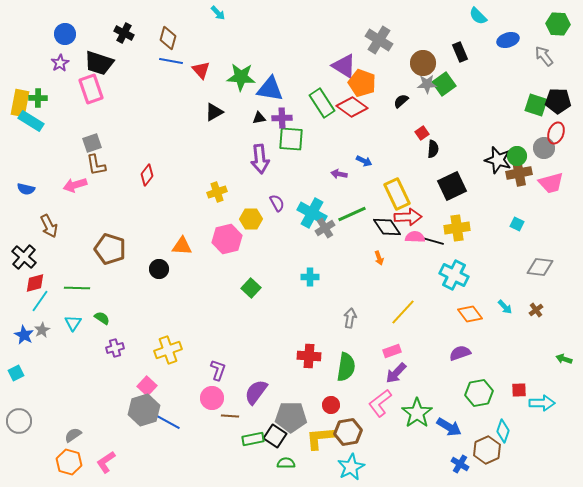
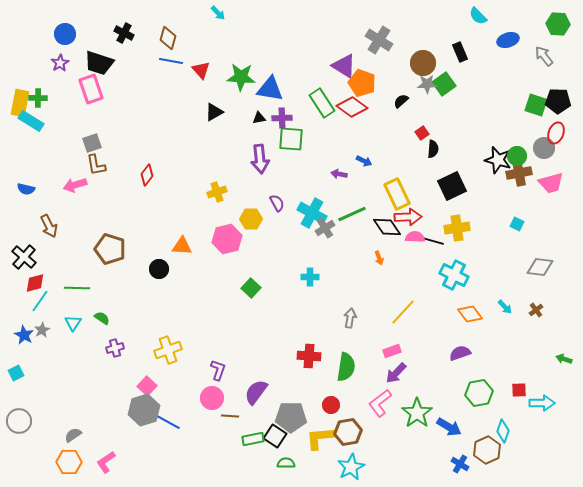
orange hexagon at (69, 462): rotated 15 degrees counterclockwise
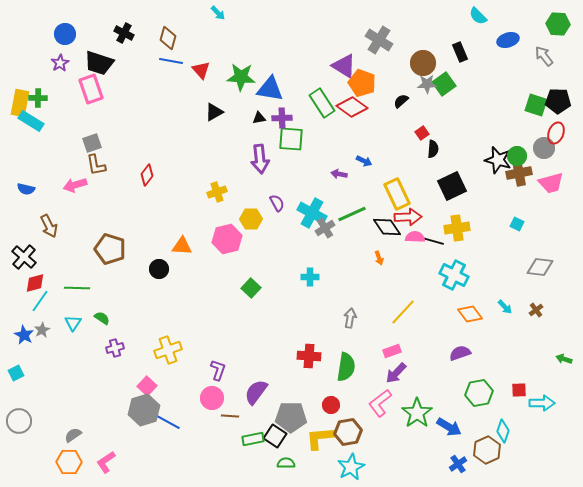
blue cross at (460, 464): moved 2 px left; rotated 24 degrees clockwise
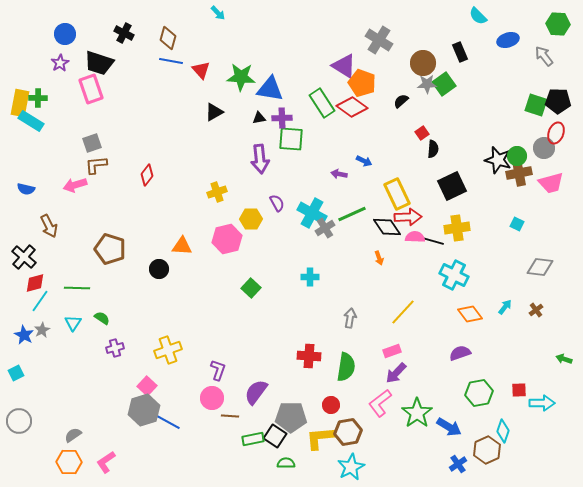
brown L-shape at (96, 165): rotated 95 degrees clockwise
cyan arrow at (505, 307): rotated 98 degrees counterclockwise
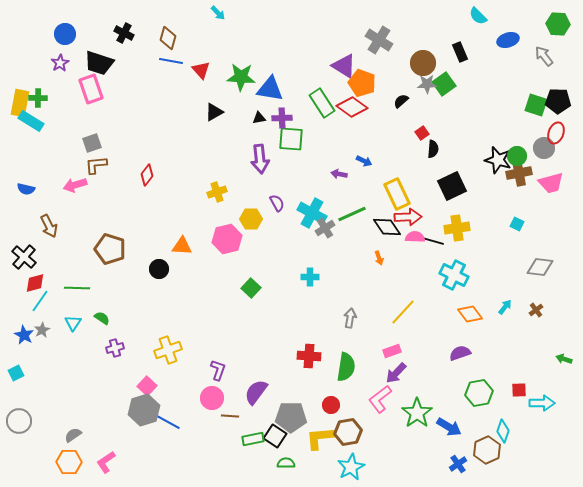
pink L-shape at (380, 403): moved 4 px up
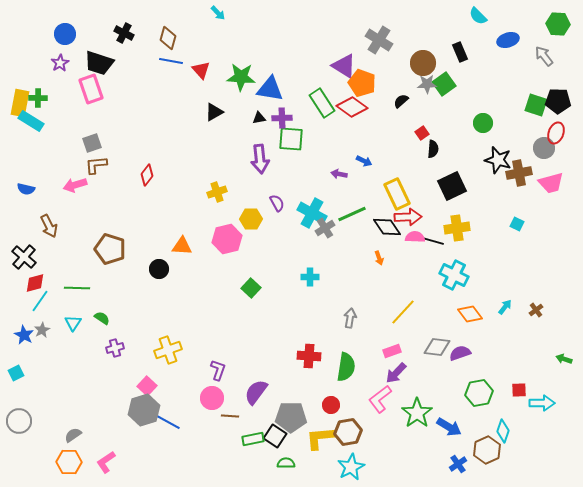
green circle at (517, 156): moved 34 px left, 33 px up
gray diamond at (540, 267): moved 103 px left, 80 px down
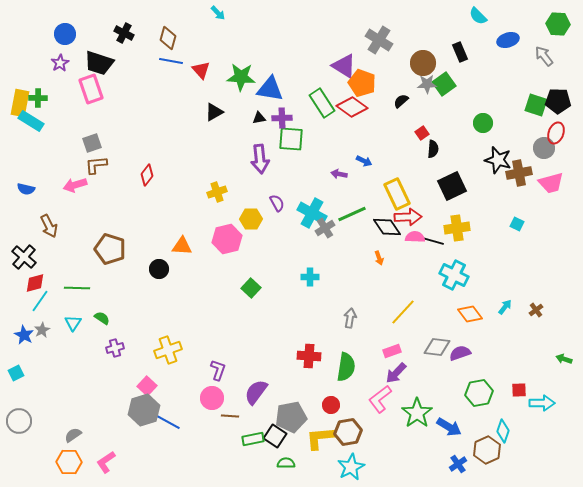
gray pentagon at (291, 417): rotated 12 degrees counterclockwise
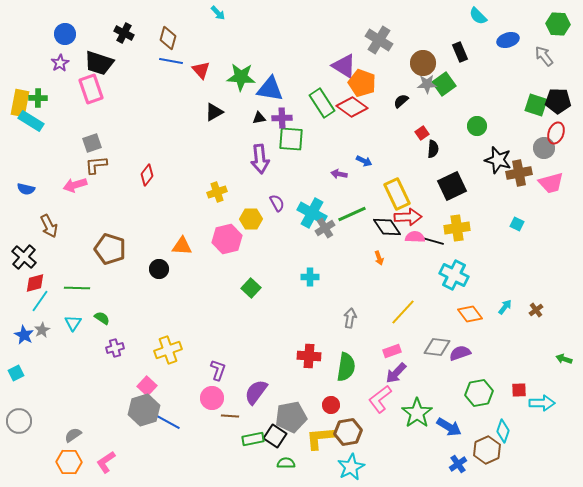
green circle at (483, 123): moved 6 px left, 3 px down
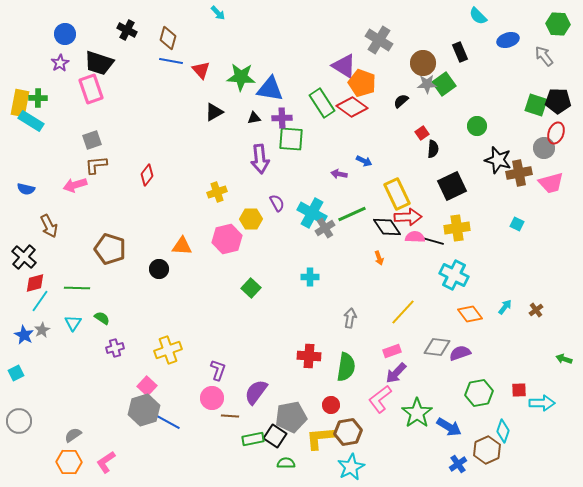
black cross at (124, 33): moved 3 px right, 3 px up
black triangle at (259, 118): moved 5 px left
gray square at (92, 143): moved 3 px up
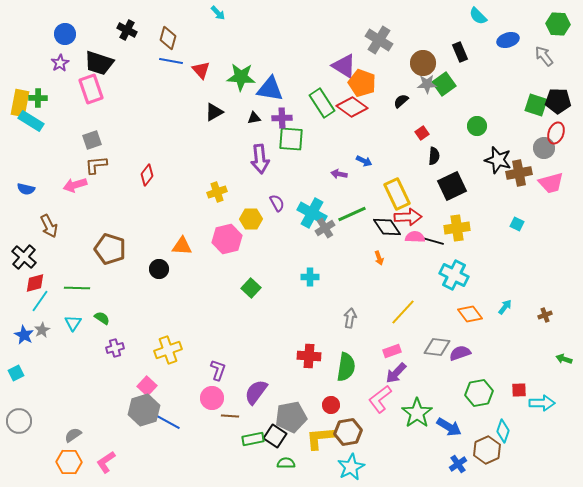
black semicircle at (433, 149): moved 1 px right, 7 px down
brown cross at (536, 310): moved 9 px right, 5 px down; rotated 16 degrees clockwise
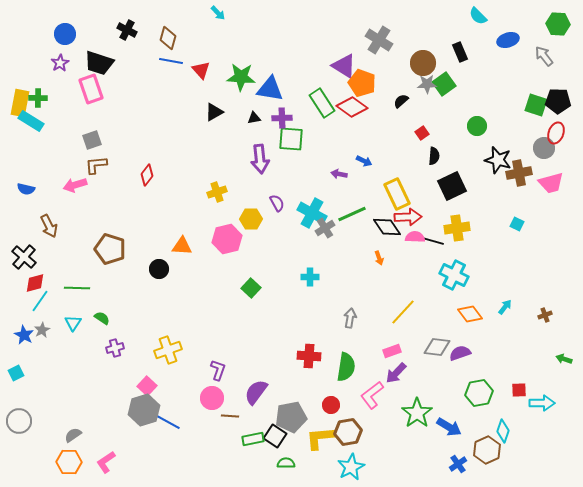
pink L-shape at (380, 399): moved 8 px left, 4 px up
